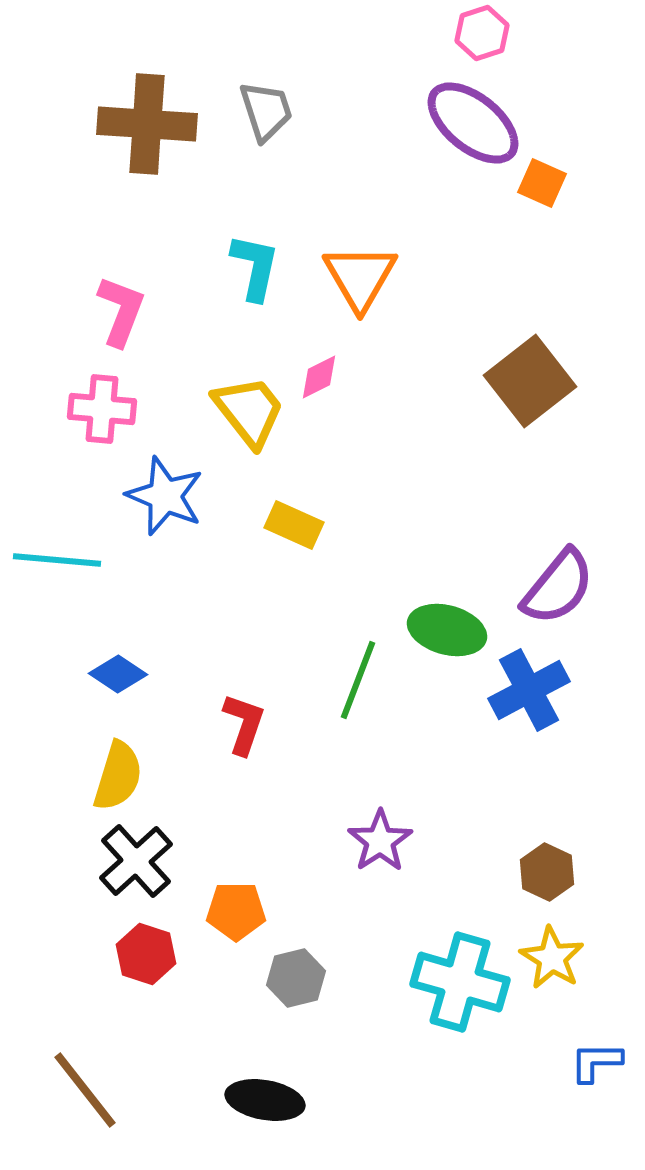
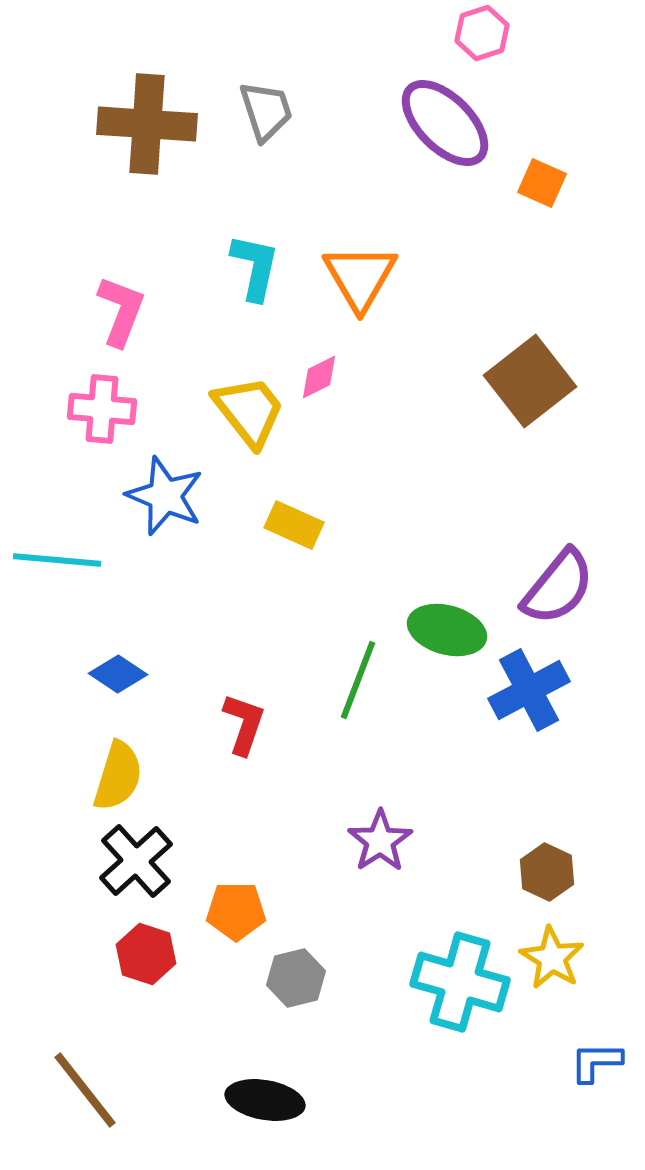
purple ellipse: moved 28 px left; rotated 6 degrees clockwise
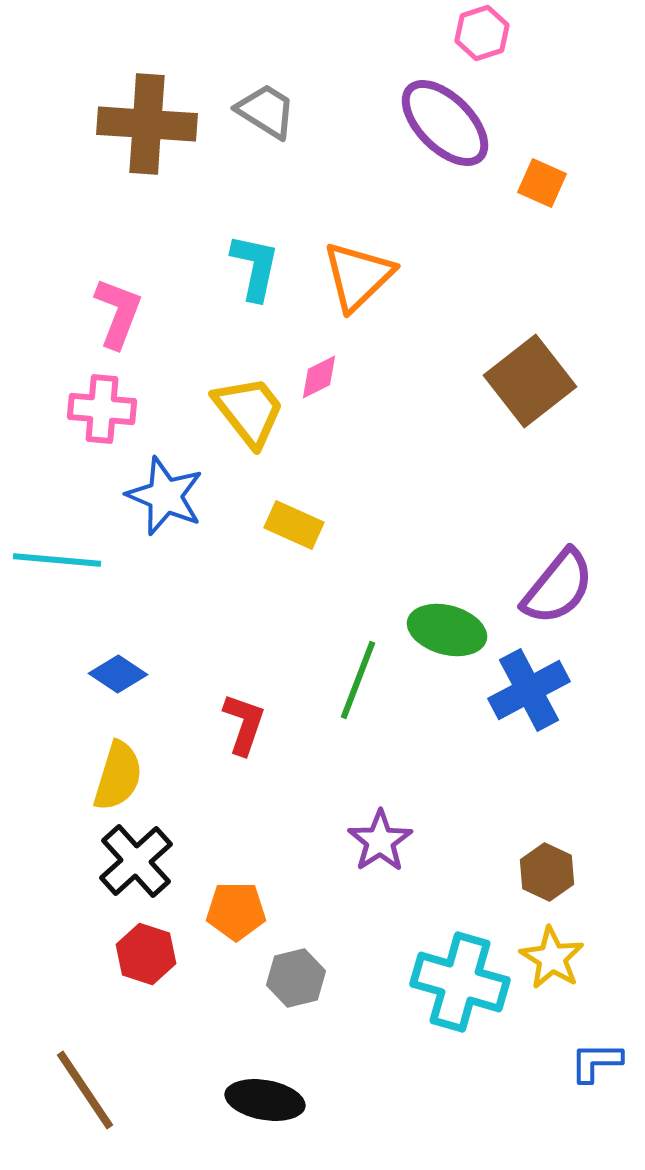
gray trapezoid: rotated 40 degrees counterclockwise
orange triangle: moved 2 px left, 1 px up; rotated 16 degrees clockwise
pink L-shape: moved 3 px left, 2 px down
brown line: rotated 4 degrees clockwise
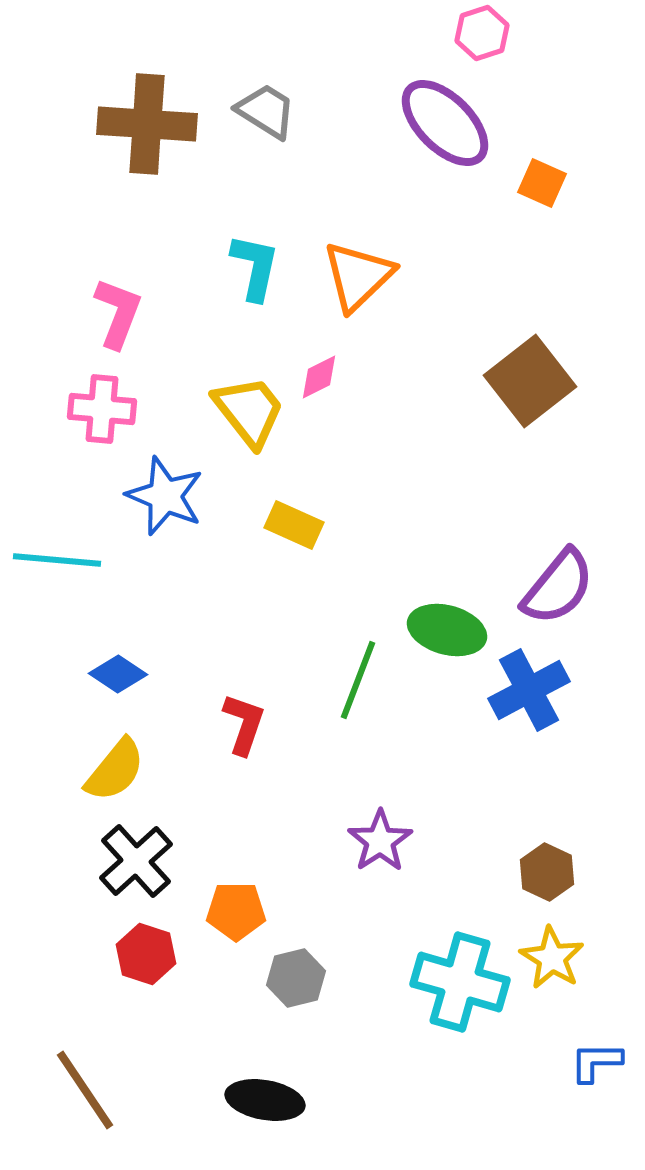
yellow semicircle: moved 3 px left, 6 px up; rotated 22 degrees clockwise
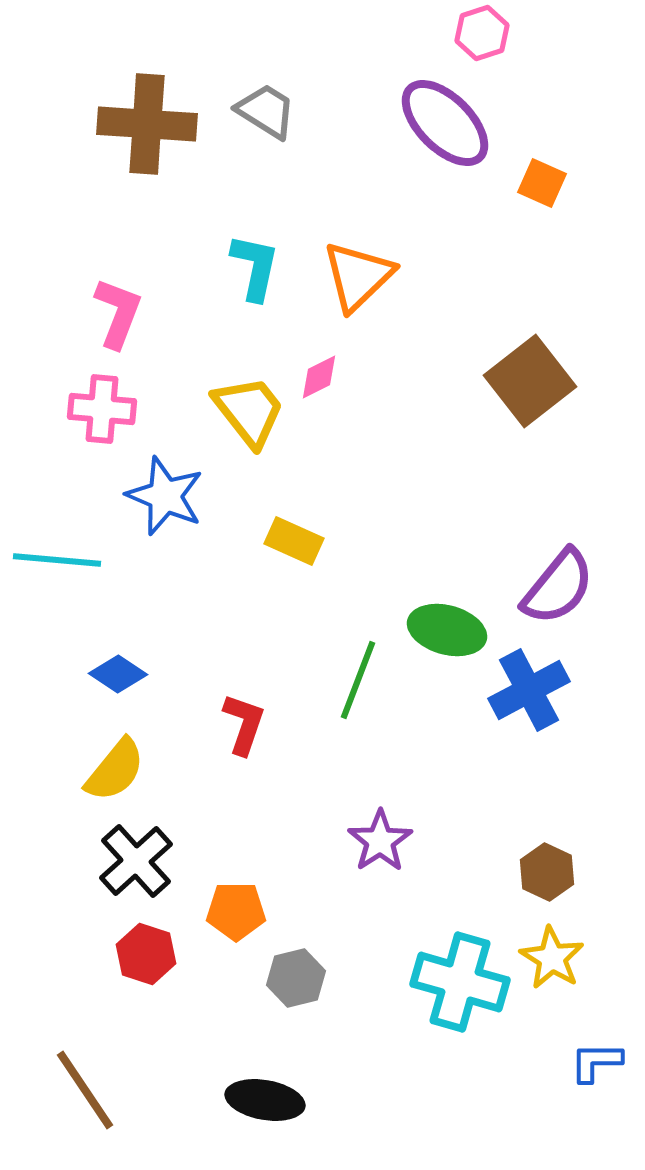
yellow rectangle: moved 16 px down
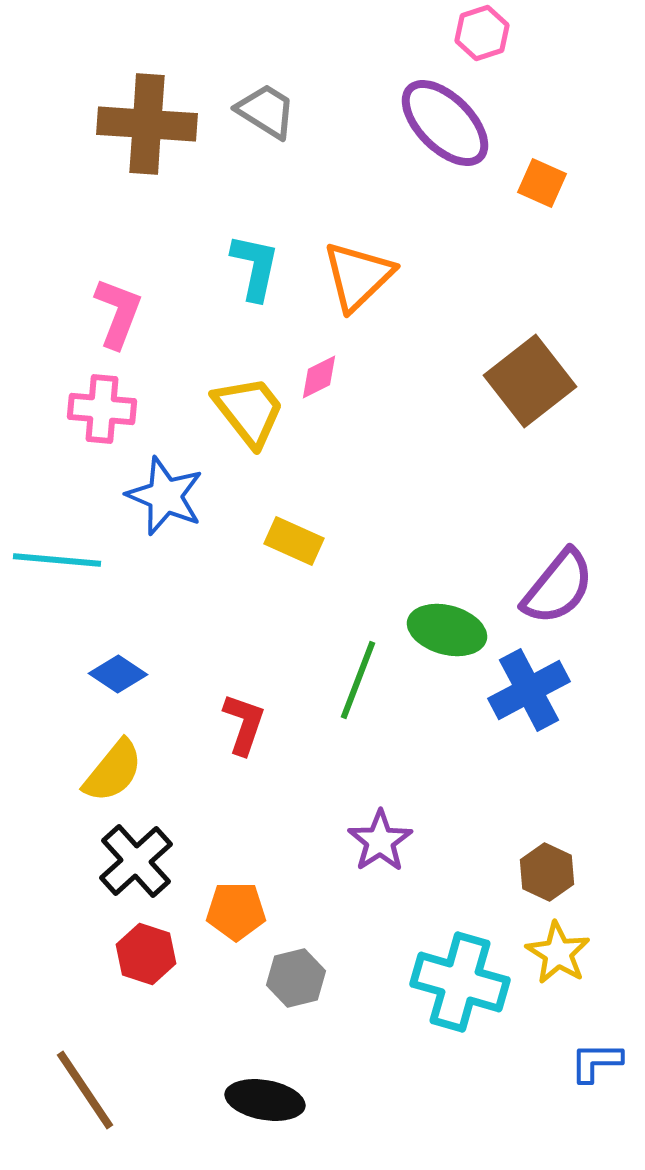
yellow semicircle: moved 2 px left, 1 px down
yellow star: moved 6 px right, 5 px up
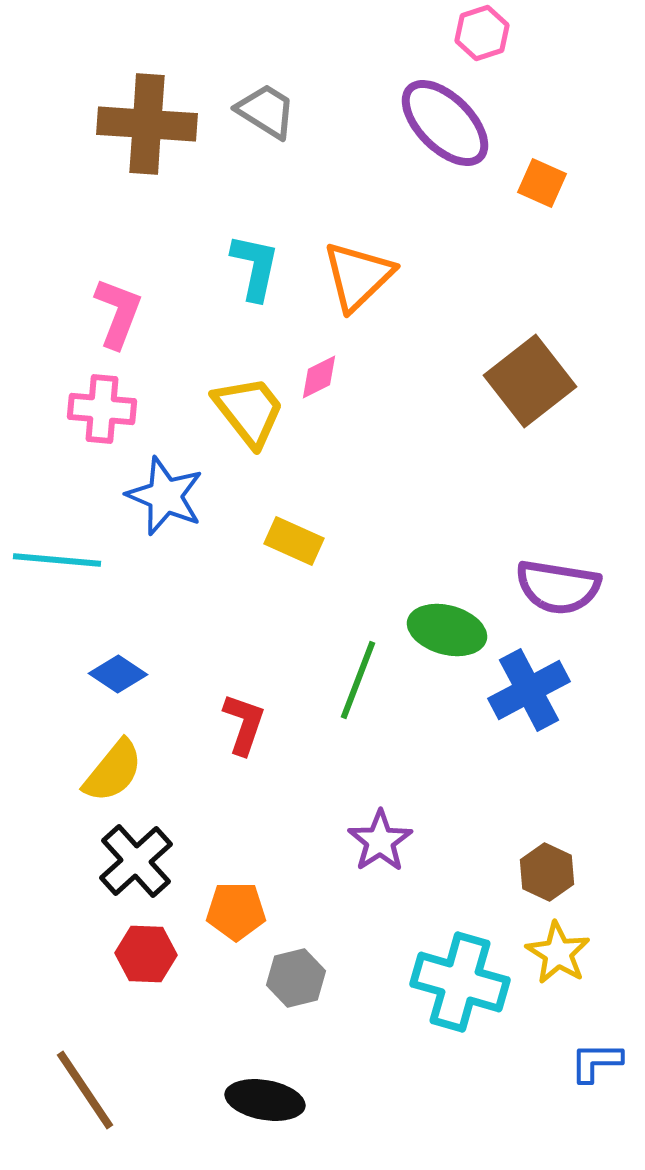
purple semicircle: rotated 60 degrees clockwise
red hexagon: rotated 16 degrees counterclockwise
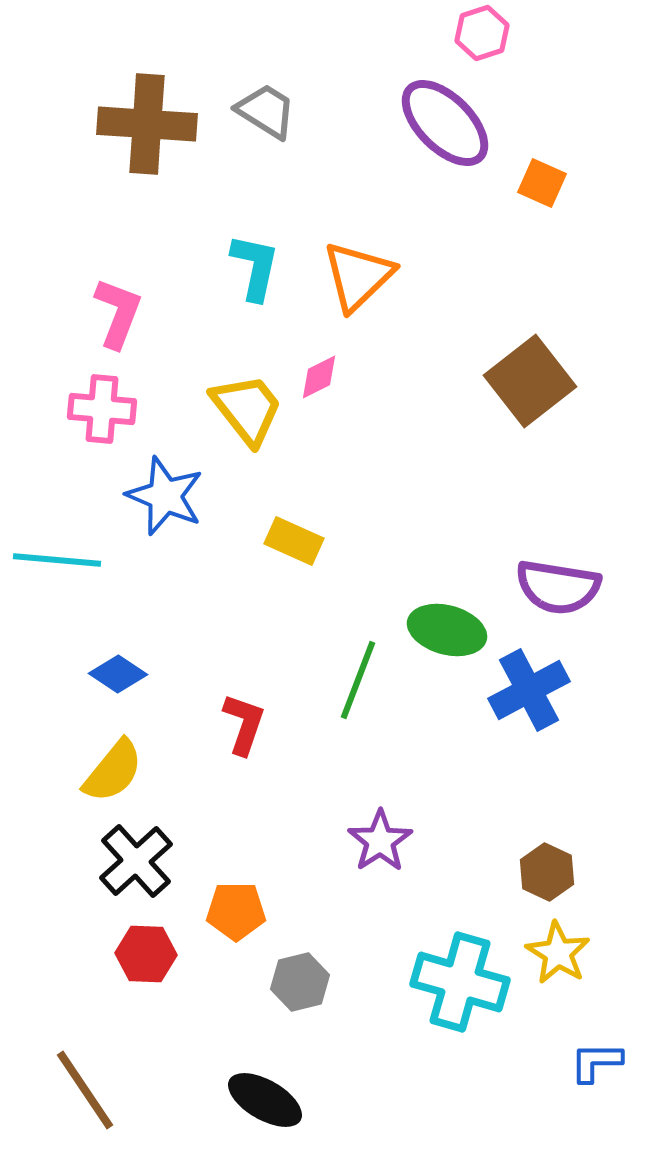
yellow trapezoid: moved 2 px left, 2 px up
gray hexagon: moved 4 px right, 4 px down
black ellipse: rotated 20 degrees clockwise
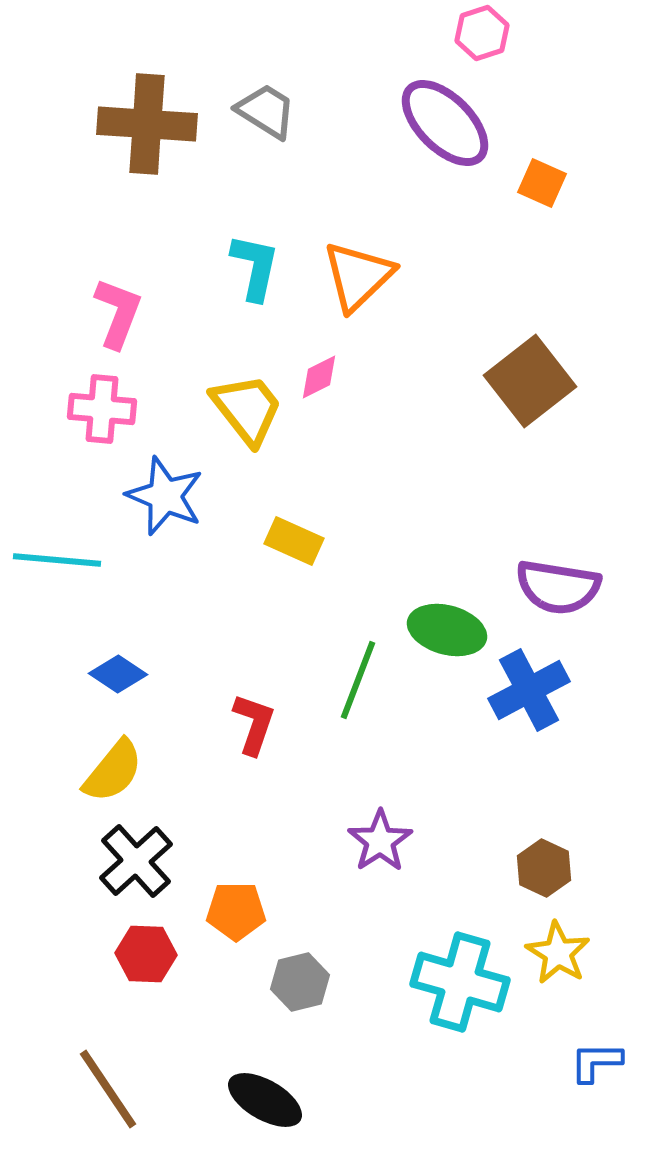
red L-shape: moved 10 px right
brown hexagon: moved 3 px left, 4 px up
brown line: moved 23 px right, 1 px up
